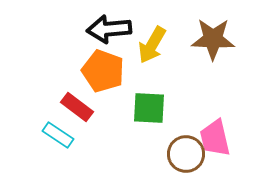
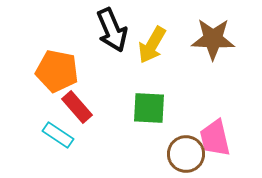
black arrow: moved 3 px right, 1 px down; rotated 108 degrees counterclockwise
orange pentagon: moved 46 px left; rotated 9 degrees counterclockwise
red rectangle: rotated 12 degrees clockwise
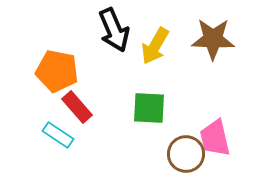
black arrow: moved 2 px right
yellow arrow: moved 3 px right, 1 px down
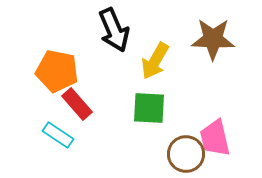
yellow arrow: moved 15 px down
red rectangle: moved 3 px up
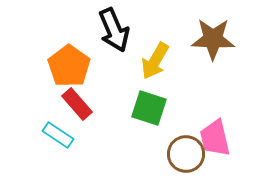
orange pentagon: moved 12 px right, 5 px up; rotated 24 degrees clockwise
green square: rotated 15 degrees clockwise
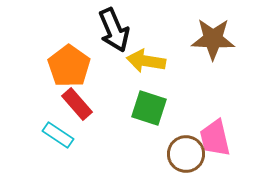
yellow arrow: moved 9 px left; rotated 69 degrees clockwise
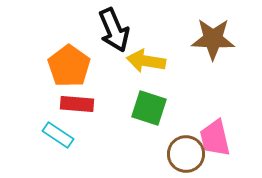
red rectangle: rotated 44 degrees counterclockwise
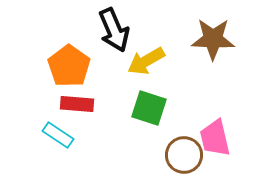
yellow arrow: rotated 39 degrees counterclockwise
brown circle: moved 2 px left, 1 px down
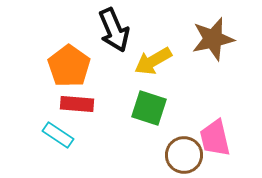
brown star: rotated 15 degrees counterclockwise
yellow arrow: moved 7 px right
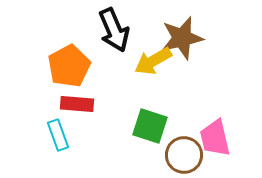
brown star: moved 31 px left, 1 px up
orange pentagon: rotated 9 degrees clockwise
green square: moved 1 px right, 18 px down
cyan rectangle: rotated 36 degrees clockwise
